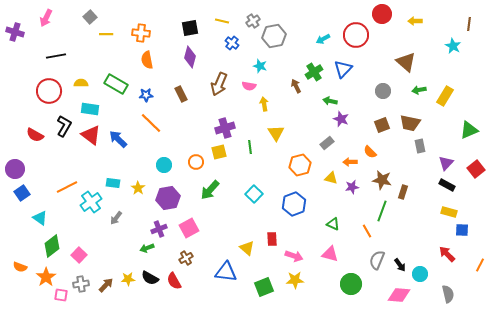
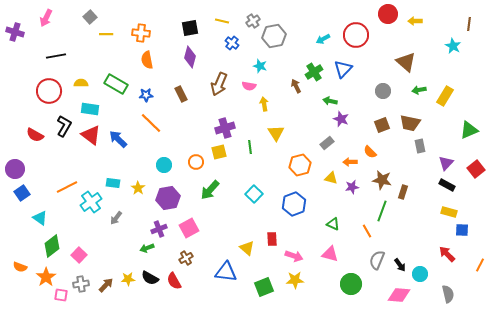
red circle at (382, 14): moved 6 px right
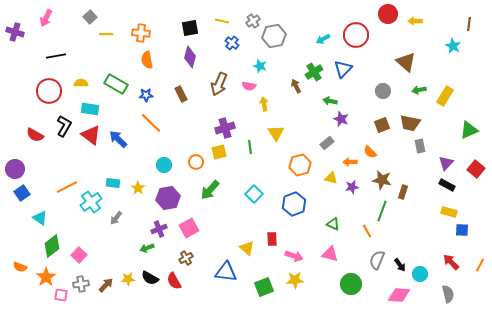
red square at (476, 169): rotated 12 degrees counterclockwise
red arrow at (447, 254): moved 4 px right, 8 px down
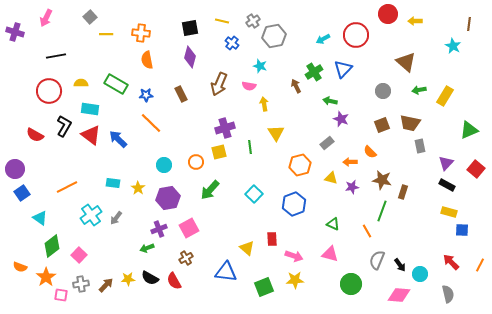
cyan cross at (91, 202): moved 13 px down
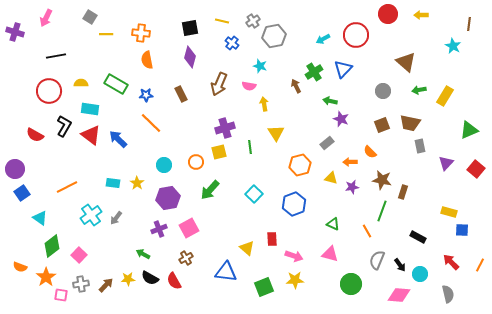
gray square at (90, 17): rotated 16 degrees counterclockwise
yellow arrow at (415, 21): moved 6 px right, 6 px up
black rectangle at (447, 185): moved 29 px left, 52 px down
yellow star at (138, 188): moved 1 px left, 5 px up
green arrow at (147, 248): moved 4 px left, 6 px down; rotated 48 degrees clockwise
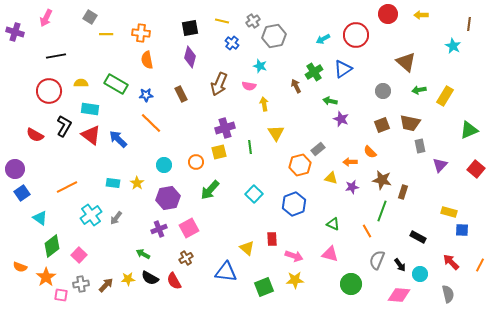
blue triangle at (343, 69): rotated 12 degrees clockwise
gray rectangle at (327, 143): moved 9 px left, 6 px down
purple triangle at (446, 163): moved 6 px left, 2 px down
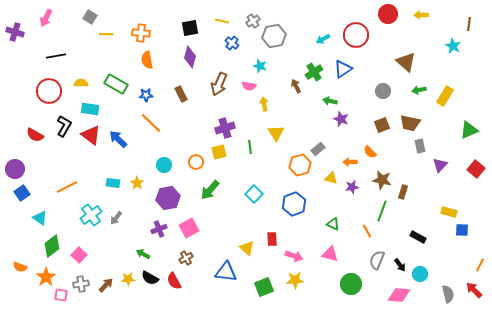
red arrow at (451, 262): moved 23 px right, 28 px down
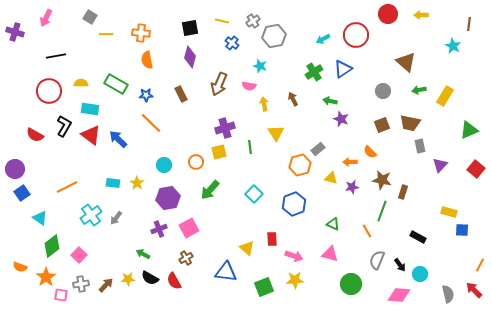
brown arrow at (296, 86): moved 3 px left, 13 px down
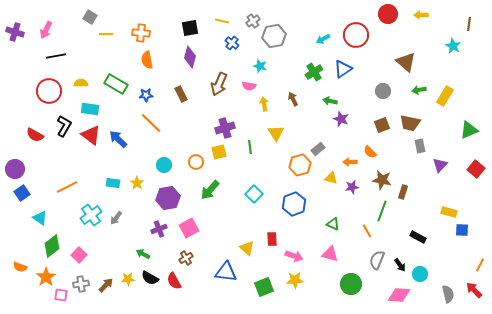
pink arrow at (46, 18): moved 12 px down
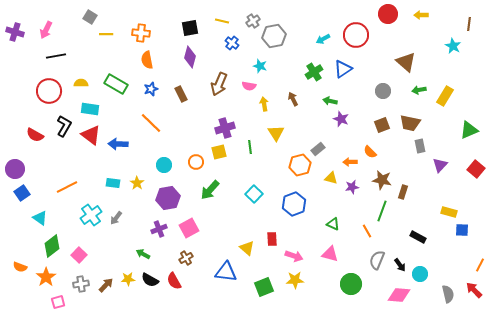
blue star at (146, 95): moved 5 px right, 6 px up; rotated 16 degrees counterclockwise
blue arrow at (118, 139): moved 5 px down; rotated 42 degrees counterclockwise
black semicircle at (150, 278): moved 2 px down
pink square at (61, 295): moved 3 px left, 7 px down; rotated 24 degrees counterclockwise
